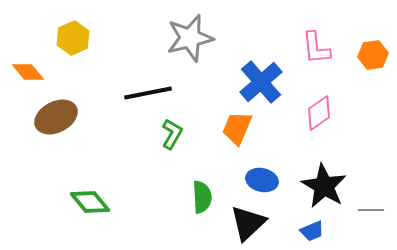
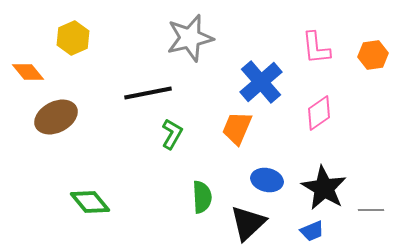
blue ellipse: moved 5 px right
black star: moved 2 px down
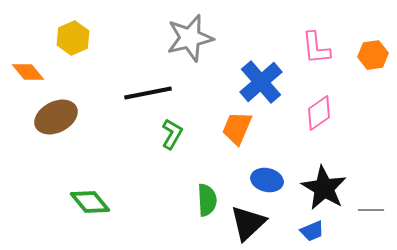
green semicircle: moved 5 px right, 3 px down
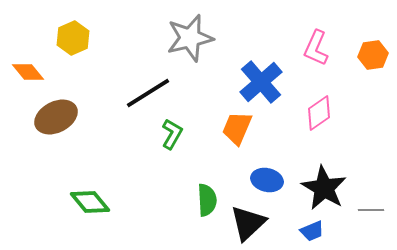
pink L-shape: rotated 30 degrees clockwise
black line: rotated 21 degrees counterclockwise
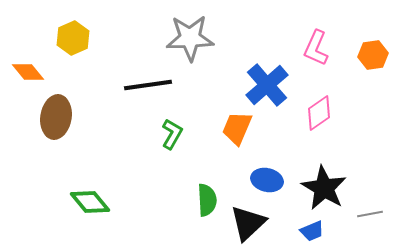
gray star: rotated 12 degrees clockwise
blue cross: moved 6 px right, 3 px down
black line: moved 8 px up; rotated 24 degrees clockwise
brown ellipse: rotated 54 degrees counterclockwise
gray line: moved 1 px left, 4 px down; rotated 10 degrees counterclockwise
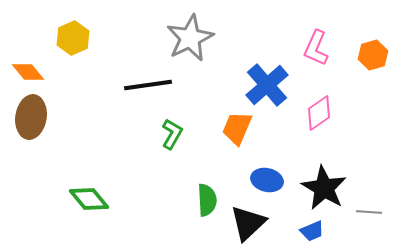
gray star: rotated 24 degrees counterclockwise
orange hexagon: rotated 8 degrees counterclockwise
brown ellipse: moved 25 px left
green diamond: moved 1 px left, 3 px up
gray line: moved 1 px left, 2 px up; rotated 15 degrees clockwise
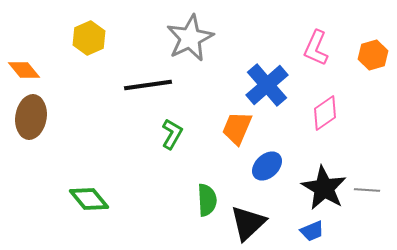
yellow hexagon: moved 16 px right
orange diamond: moved 4 px left, 2 px up
pink diamond: moved 6 px right
blue ellipse: moved 14 px up; rotated 56 degrees counterclockwise
gray line: moved 2 px left, 22 px up
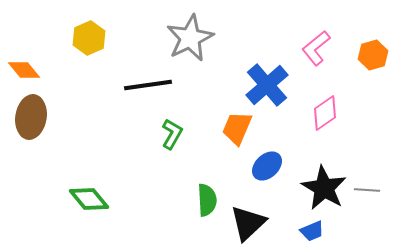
pink L-shape: rotated 27 degrees clockwise
